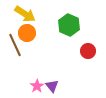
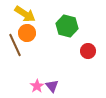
green hexagon: moved 2 px left, 1 px down; rotated 10 degrees counterclockwise
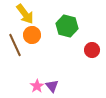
yellow arrow: rotated 20 degrees clockwise
orange circle: moved 5 px right, 2 px down
red circle: moved 4 px right, 1 px up
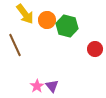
orange circle: moved 15 px right, 15 px up
red circle: moved 3 px right, 1 px up
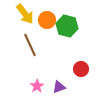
brown line: moved 15 px right
red circle: moved 14 px left, 20 px down
purple triangle: moved 7 px right, 1 px down; rotated 48 degrees clockwise
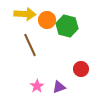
yellow arrow: rotated 50 degrees counterclockwise
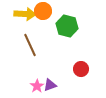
orange circle: moved 4 px left, 9 px up
purple triangle: moved 9 px left, 2 px up
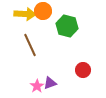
red circle: moved 2 px right, 1 px down
purple triangle: moved 2 px up
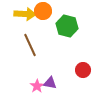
purple triangle: rotated 32 degrees clockwise
